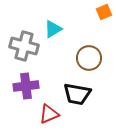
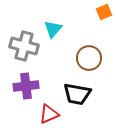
cyan triangle: rotated 18 degrees counterclockwise
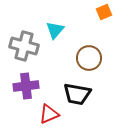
cyan triangle: moved 2 px right, 1 px down
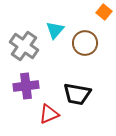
orange square: rotated 28 degrees counterclockwise
gray cross: rotated 20 degrees clockwise
brown circle: moved 4 px left, 15 px up
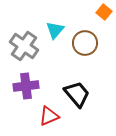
black trapezoid: rotated 140 degrees counterclockwise
red triangle: moved 2 px down
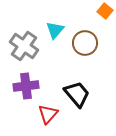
orange square: moved 1 px right, 1 px up
red triangle: moved 1 px left, 2 px up; rotated 25 degrees counterclockwise
